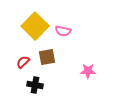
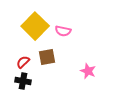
pink star: rotated 21 degrees clockwise
black cross: moved 12 px left, 4 px up
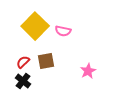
brown square: moved 1 px left, 4 px down
pink star: rotated 21 degrees clockwise
black cross: rotated 28 degrees clockwise
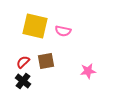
yellow square: rotated 32 degrees counterclockwise
pink star: rotated 21 degrees clockwise
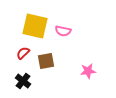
red semicircle: moved 9 px up
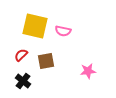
red semicircle: moved 2 px left, 2 px down
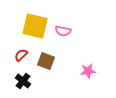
brown square: rotated 30 degrees clockwise
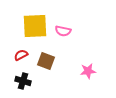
yellow square: rotated 16 degrees counterclockwise
red semicircle: rotated 16 degrees clockwise
black cross: rotated 21 degrees counterclockwise
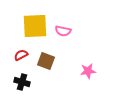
black cross: moved 1 px left, 1 px down
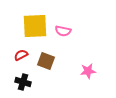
black cross: moved 1 px right
